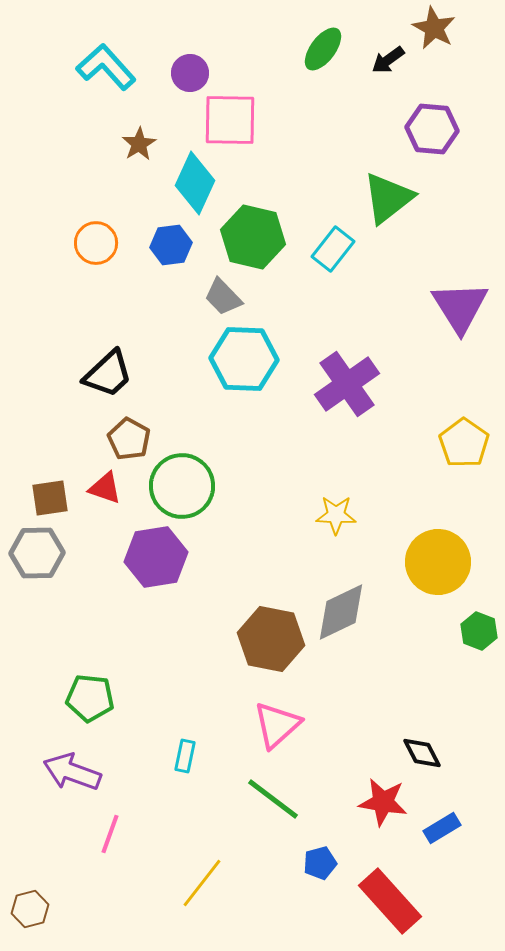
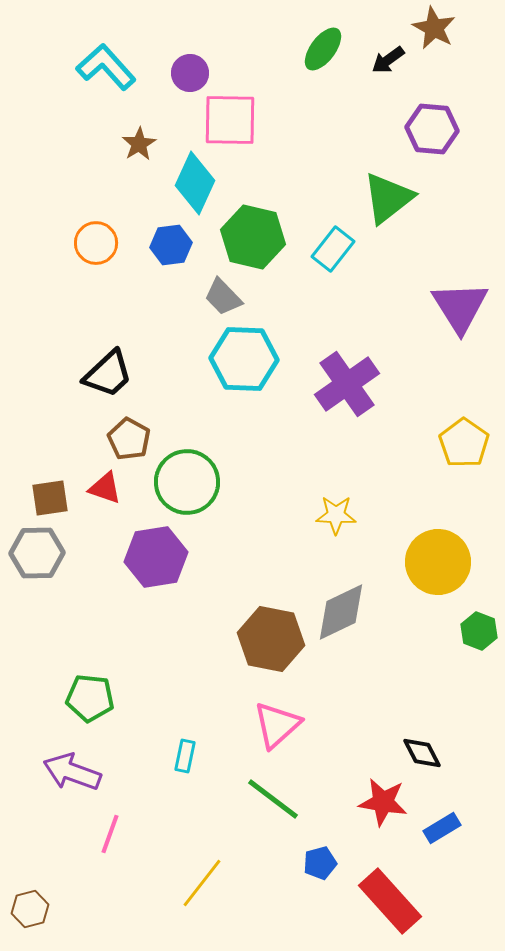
green circle at (182, 486): moved 5 px right, 4 px up
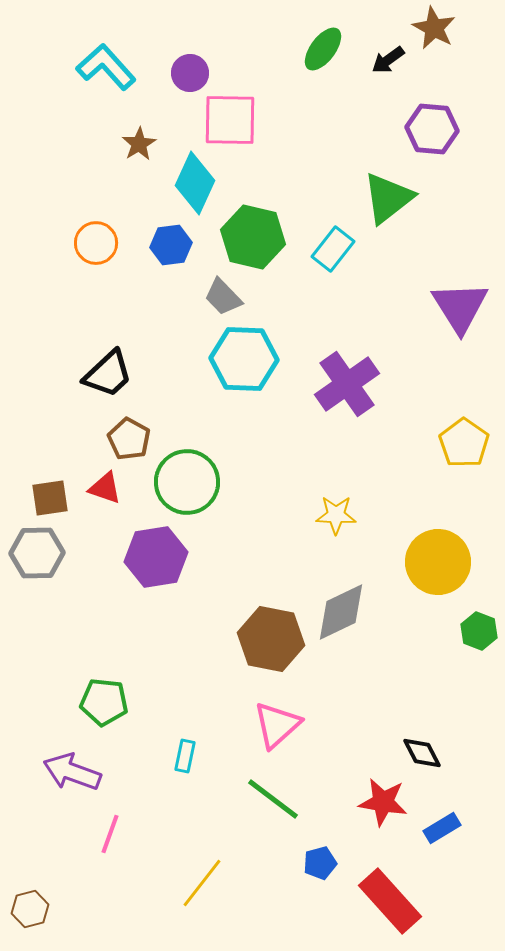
green pentagon at (90, 698): moved 14 px right, 4 px down
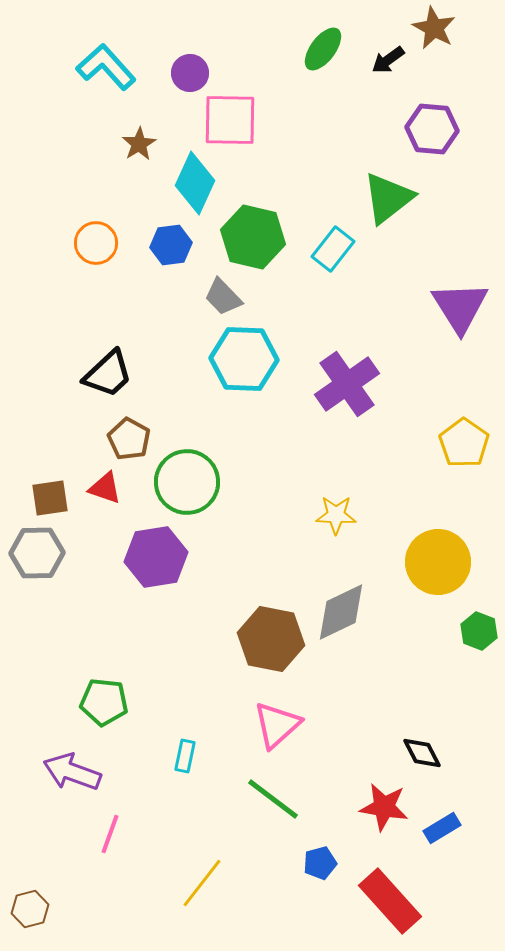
red star at (383, 802): moved 1 px right, 5 px down
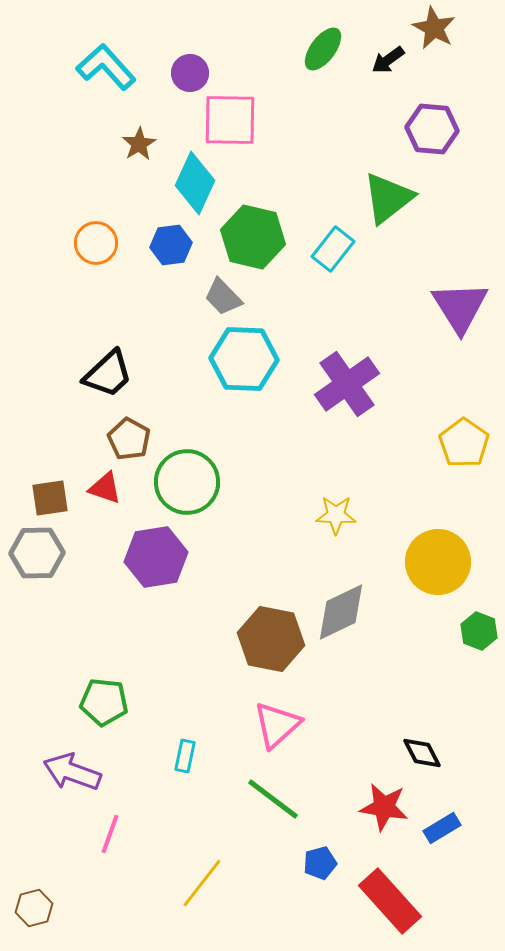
brown hexagon at (30, 909): moved 4 px right, 1 px up
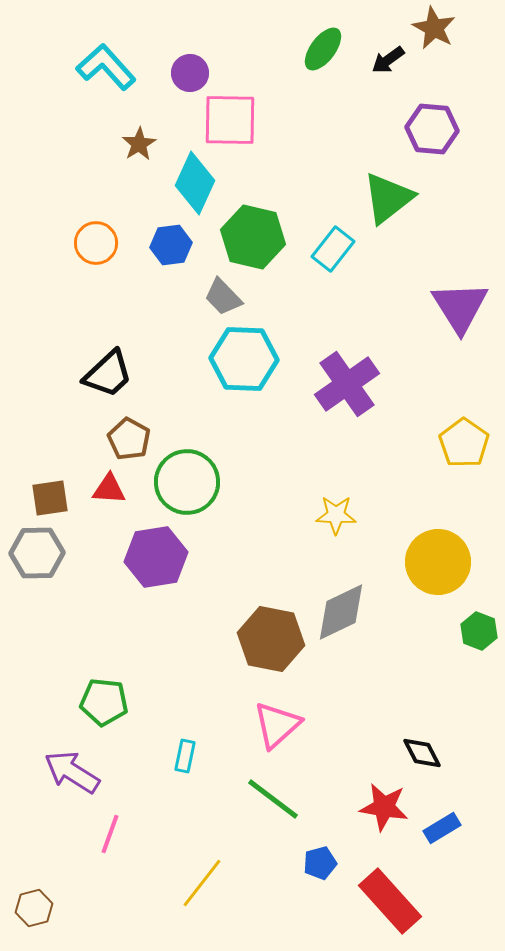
red triangle at (105, 488): moved 4 px right, 1 px down; rotated 15 degrees counterclockwise
purple arrow at (72, 772): rotated 12 degrees clockwise
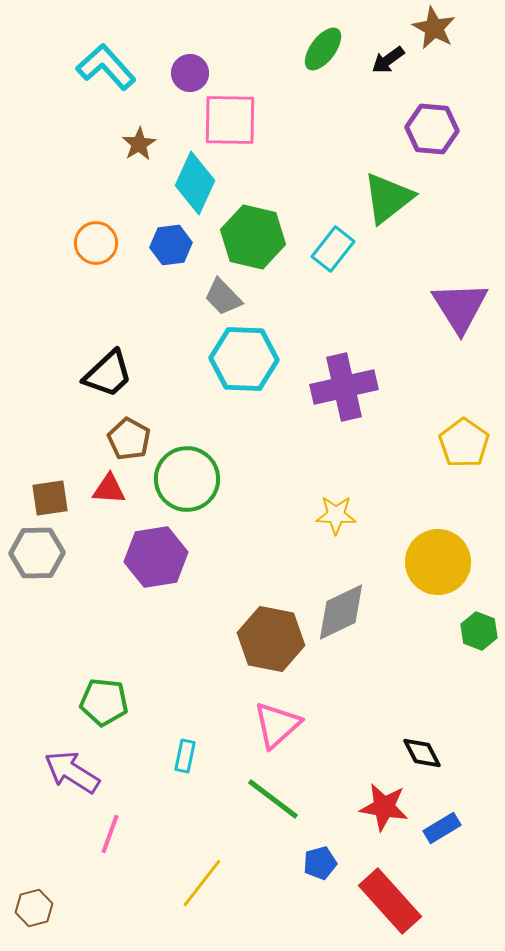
purple cross at (347, 384): moved 3 px left, 3 px down; rotated 22 degrees clockwise
green circle at (187, 482): moved 3 px up
